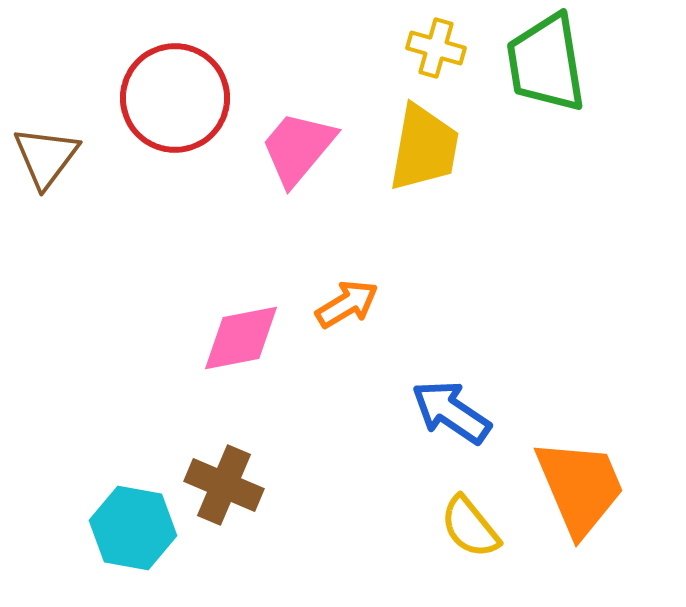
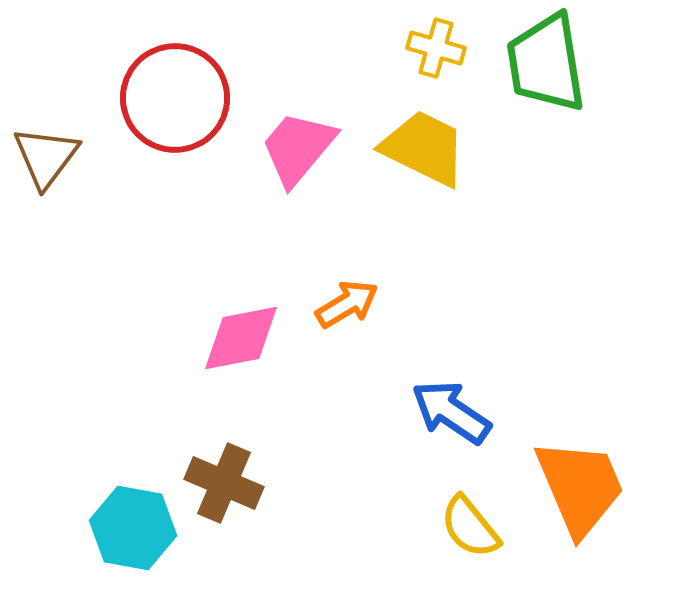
yellow trapezoid: rotated 74 degrees counterclockwise
brown cross: moved 2 px up
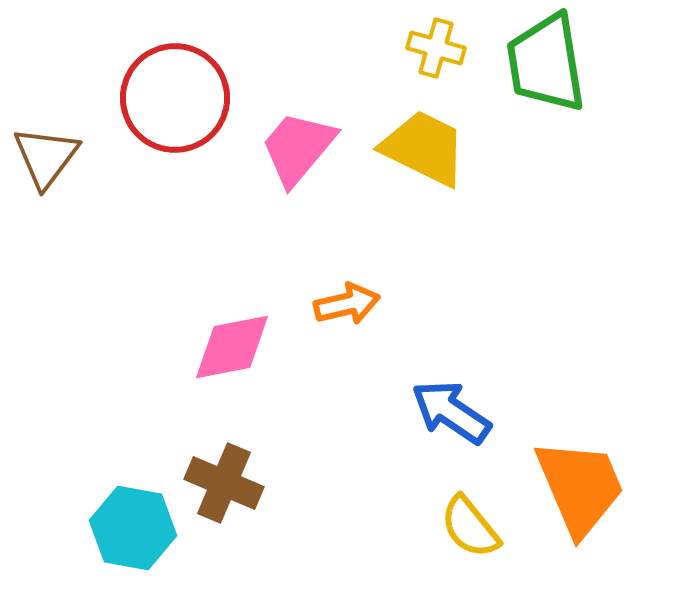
orange arrow: rotated 18 degrees clockwise
pink diamond: moved 9 px left, 9 px down
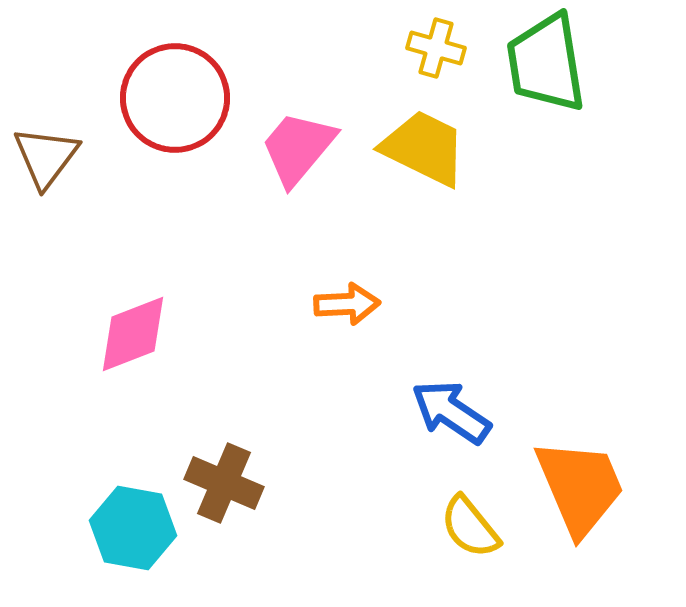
orange arrow: rotated 10 degrees clockwise
pink diamond: moved 99 px left, 13 px up; rotated 10 degrees counterclockwise
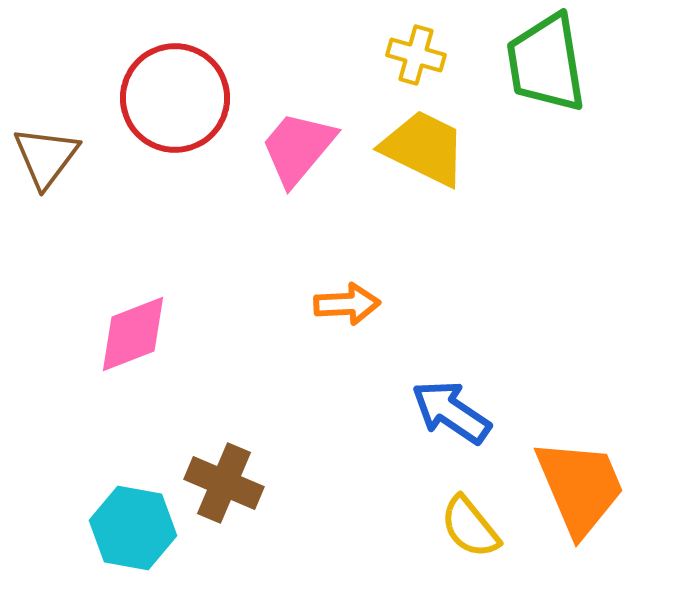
yellow cross: moved 20 px left, 7 px down
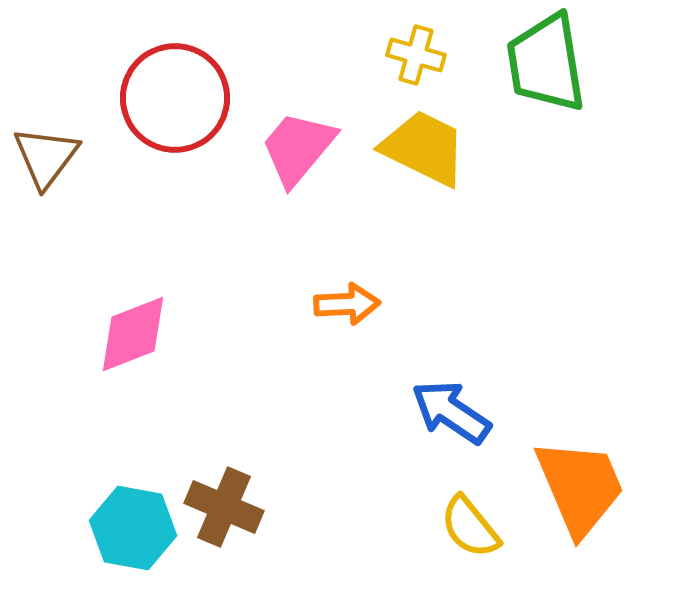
brown cross: moved 24 px down
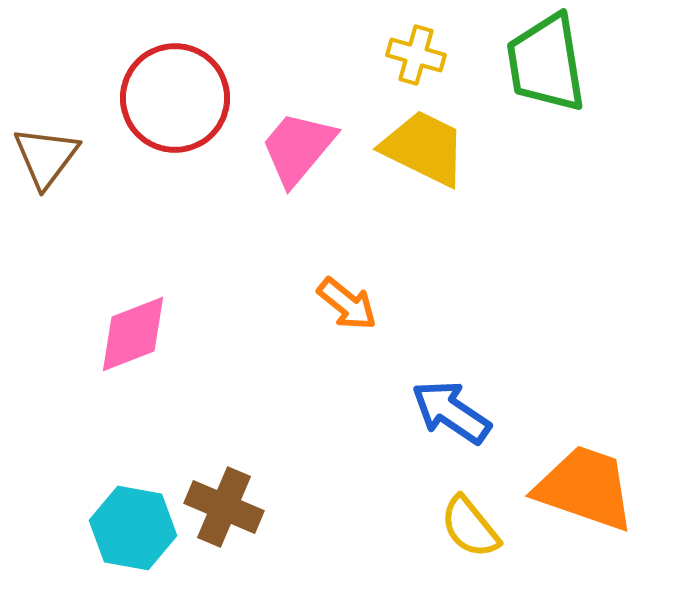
orange arrow: rotated 42 degrees clockwise
orange trapezoid: moved 5 px right, 1 px down; rotated 48 degrees counterclockwise
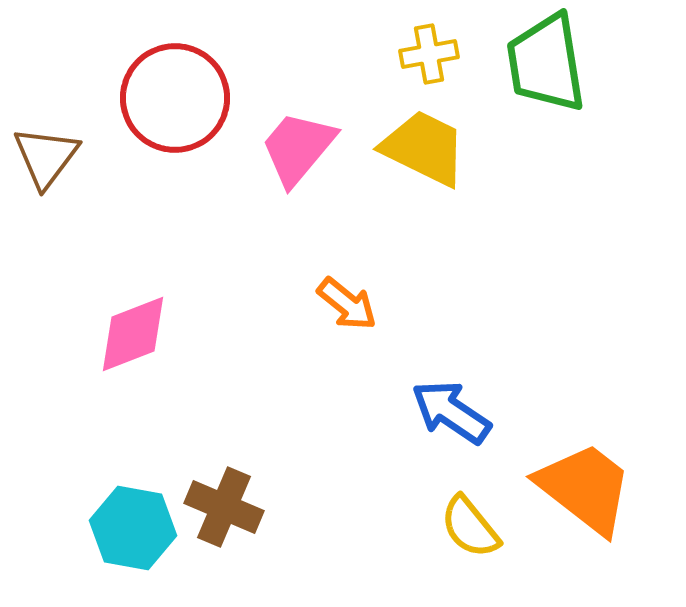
yellow cross: moved 13 px right, 1 px up; rotated 26 degrees counterclockwise
orange trapezoid: rotated 19 degrees clockwise
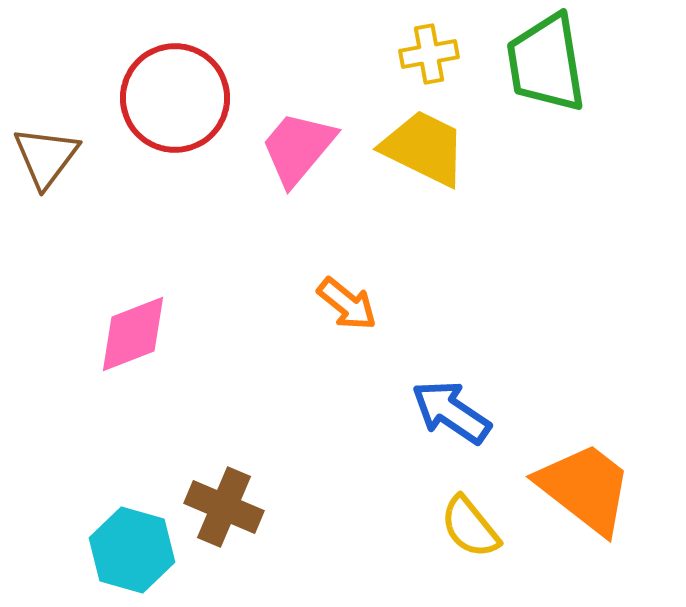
cyan hexagon: moved 1 px left, 22 px down; rotated 6 degrees clockwise
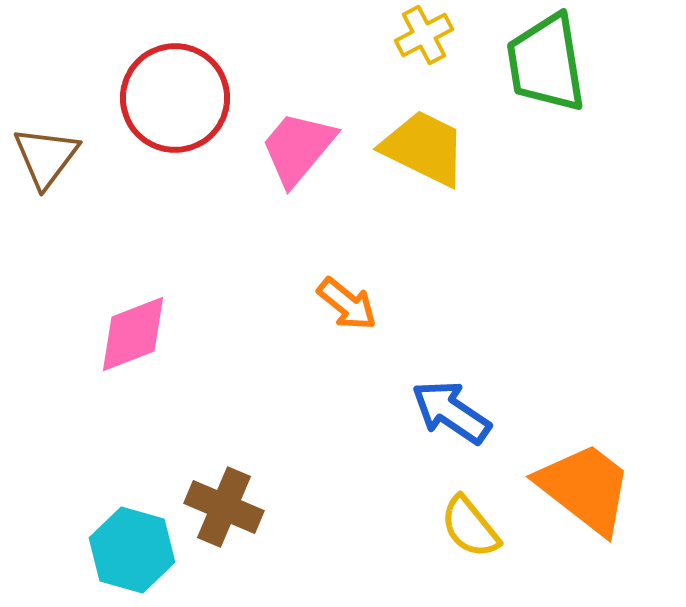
yellow cross: moved 5 px left, 19 px up; rotated 18 degrees counterclockwise
